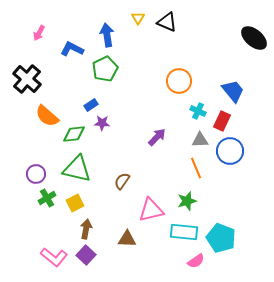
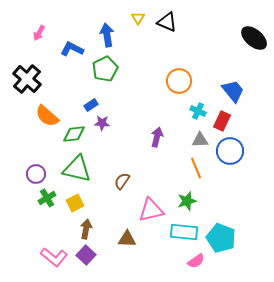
purple arrow: rotated 30 degrees counterclockwise
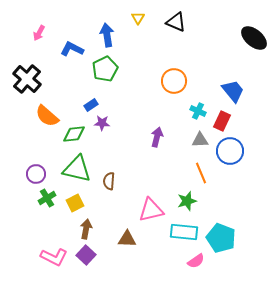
black triangle: moved 9 px right
orange circle: moved 5 px left
orange line: moved 5 px right, 5 px down
brown semicircle: moved 13 px left; rotated 30 degrees counterclockwise
pink L-shape: rotated 12 degrees counterclockwise
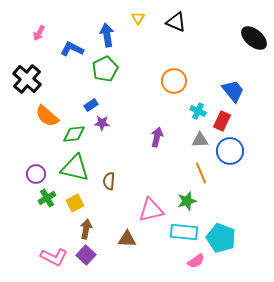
green triangle: moved 2 px left, 1 px up
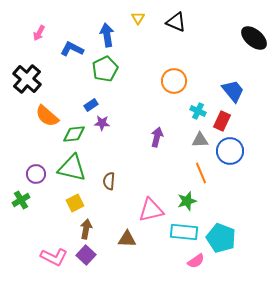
green triangle: moved 3 px left
green cross: moved 26 px left, 2 px down
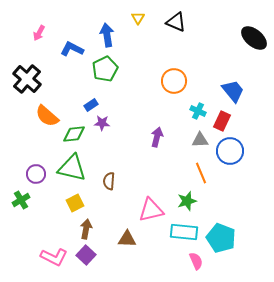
pink semicircle: rotated 78 degrees counterclockwise
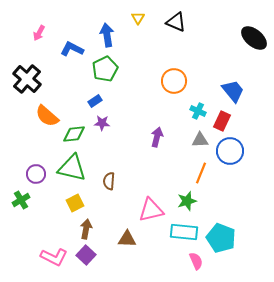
blue rectangle: moved 4 px right, 4 px up
orange line: rotated 45 degrees clockwise
